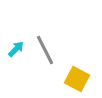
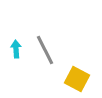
cyan arrow: rotated 48 degrees counterclockwise
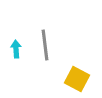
gray line: moved 5 px up; rotated 20 degrees clockwise
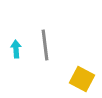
yellow square: moved 5 px right
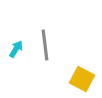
cyan arrow: rotated 36 degrees clockwise
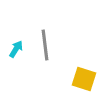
yellow square: moved 2 px right; rotated 10 degrees counterclockwise
